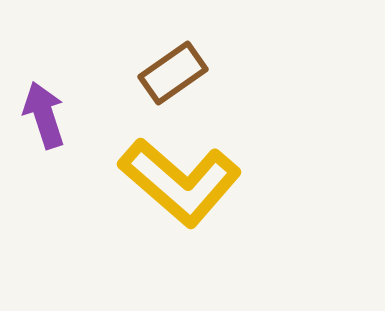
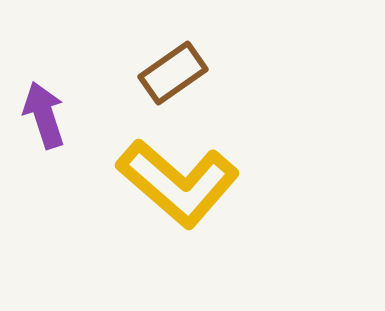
yellow L-shape: moved 2 px left, 1 px down
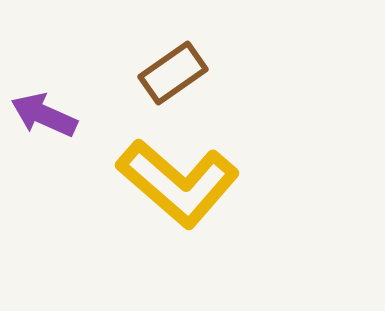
purple arrow: rotated 48 degrees counterclockwise
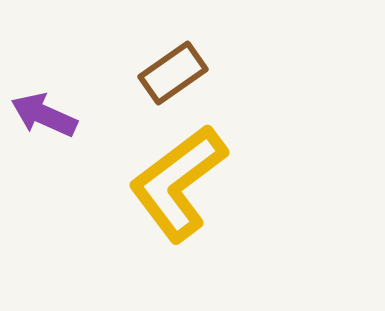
yellow L-shape: rotated 102 degrees clockwise
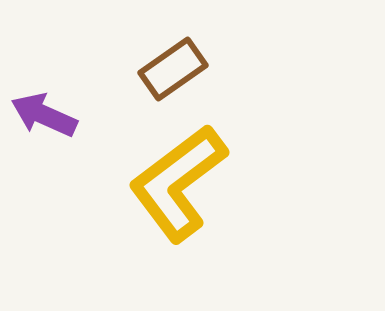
brown rectangle: moved 4 px up
